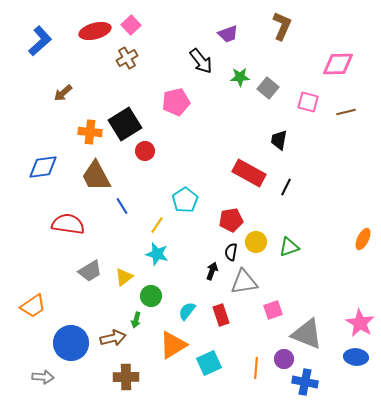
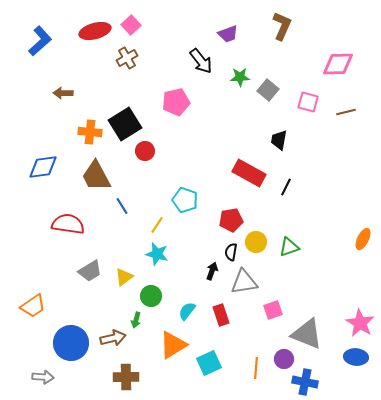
gray square at (268, 88): moved 2 px down
brown arrow at (63, 93): rotated 42 degrees clockwise
cyan pentagon at (185, 200): rotated 20 degrees counterclockwise
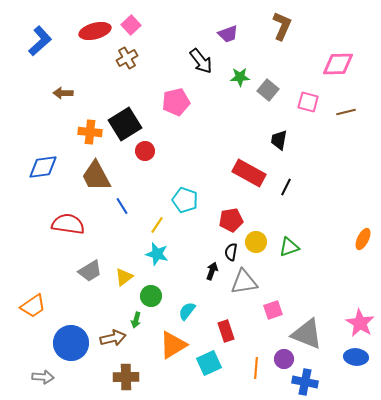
red rectangle at (221, 315): moved 5 px right, 16 px down
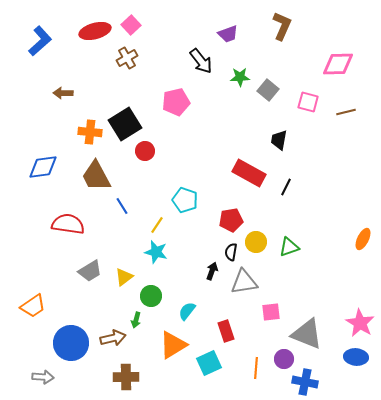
cyan star at (157, 254): moved 1 px left, 2 px up
pink square at (273, 310): moved 2 px left, 2 px down; rotated 12 degrees clockwise
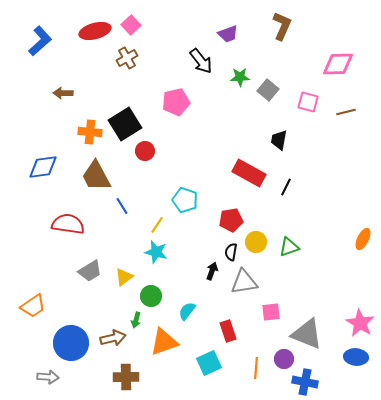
red rectangle at (226, 331): moved 2 px right
orange triangle at (173, 345): moved 9 px left, 3 px up; rotated 12 degrees clockwise
gray arrow at (43, 377): moved 5 px right
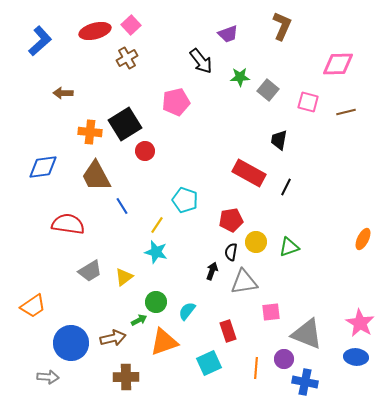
green circle at (151, 296): moved 5 px right, 6 px down
green arrow at (136, 320): moved 3 px right; rotated 133 degrees counterclockwise
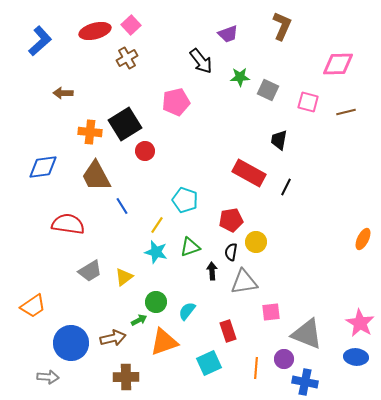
gray square at (268, 90): rotated 15 degrees counterclockwise
green triangle at (289, 247): moved 99 px left
black arrow at (212, 271): rotated 24 degrees counterclockwise
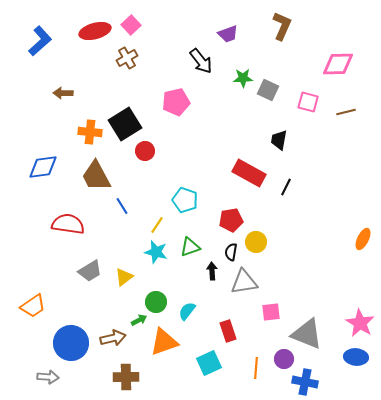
green star at (240, 77): moved 3 px right, 1 px down
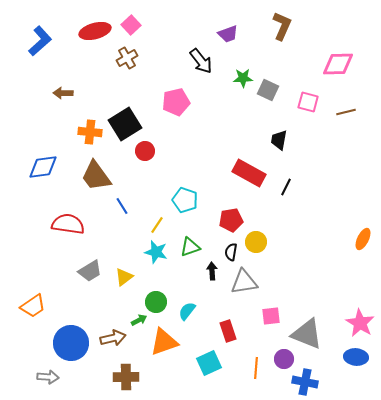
brown trapezoid at (96, 176): rotated 8 degrees counterclockwise
pink square at (271, 312): moved 4 px down
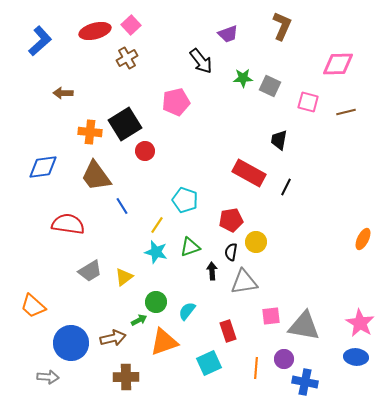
gray square at (268, 90): moved 2 px right, 4 px up
orange trapezoid at (33, 306): rotated 76 degrees clockwise
gray triangle at (307, 334): moved 3 px left, 8 px up; rotated 12 degrees counterclockwise
